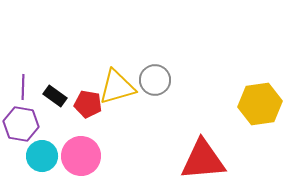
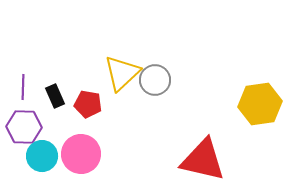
yellow triangle: moved 5 px right, 14 px up; rotated 27 degrees counterclockwise
black rectangle: rotated 30 degrees clockwise
purple hexagon: moved 3 px right, 3 px down; rotated 8 degrees counterclockwise
pink circle: moved 2 px up
red triangle: rotated 18 degrees clockwise
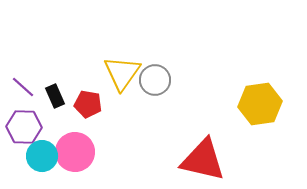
yellow triangle: rotated 12 degrees counterclockwise
purple line: rotated 50 degrees counterclockwise
pink circle: moved 6 px left, 2 px up
